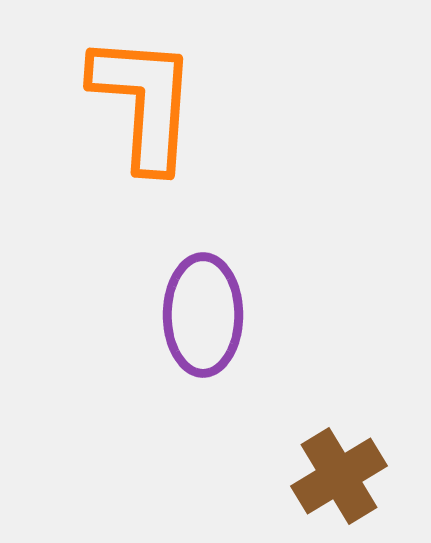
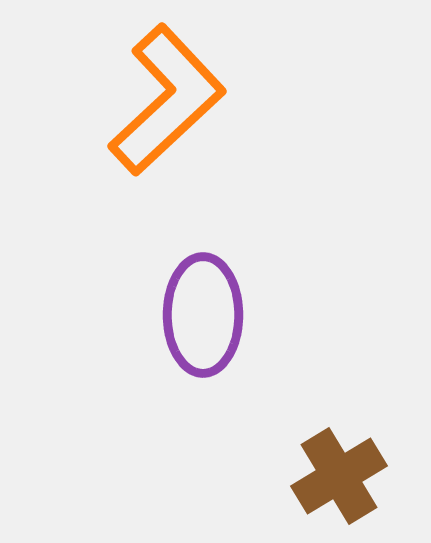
orange L-shape: moved 23 px right, 2 px up; rotated 43 degrees clockwise
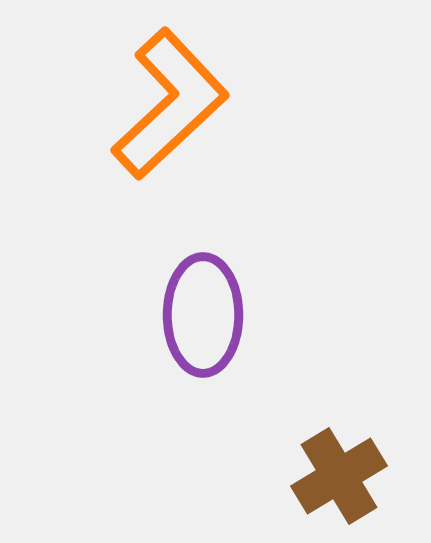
orange L-shape: moved 3 px right, 4 px down
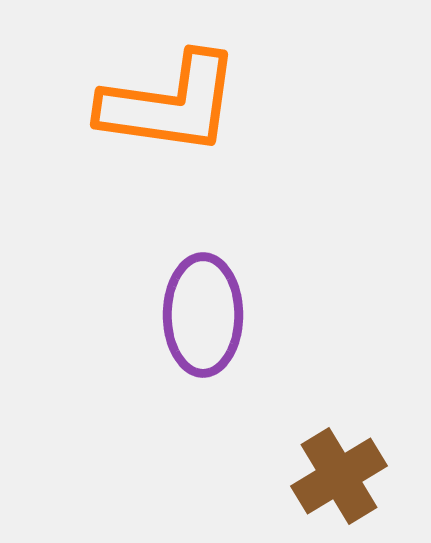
orange L-shape: rotated 51 degrees clockwise
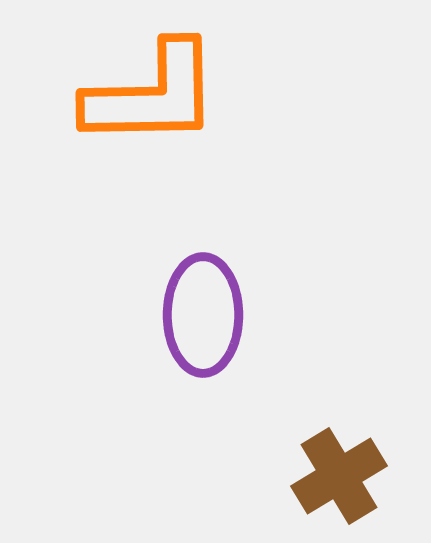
orange L-shape: moved 18 px left, 9 px up; rotated 9 degrees counterclockwise
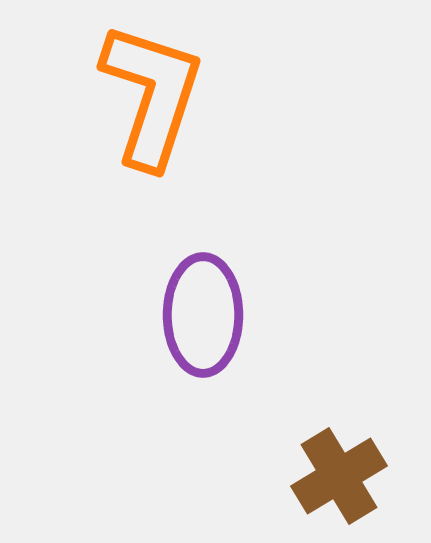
orange L-shape: rotated 71 degrees counterclockwise
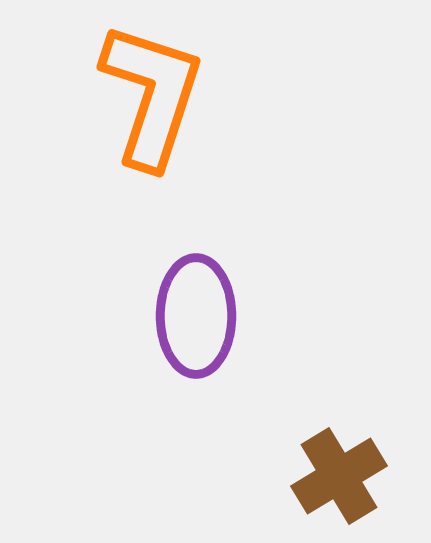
purple ellipse: moved 7 px left, 1 px down
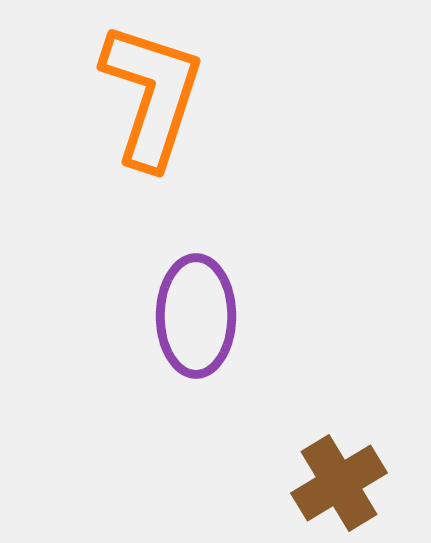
brown cross: moved 7 px down
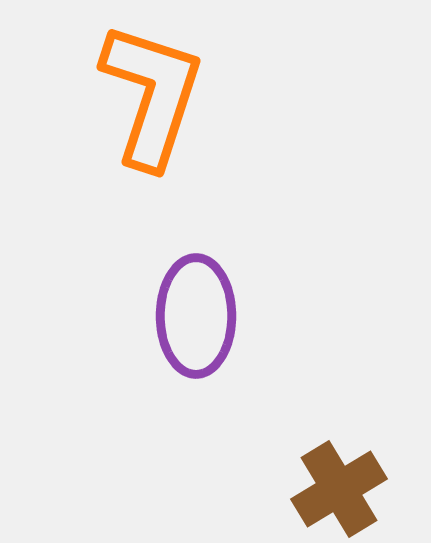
brown cross: moved 6 px down
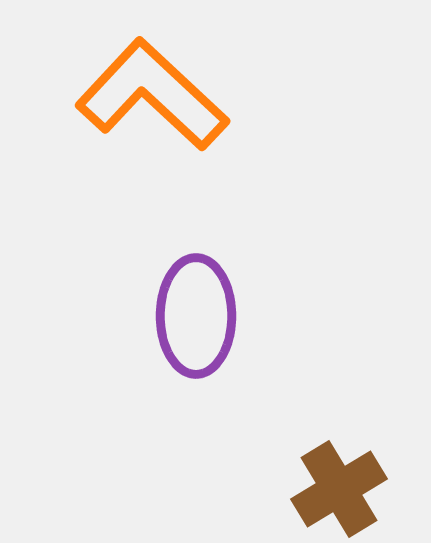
orange L-shape: rotated 65 degrees counterclockwise
